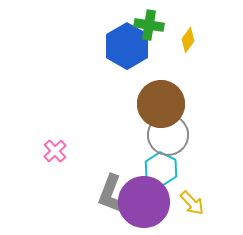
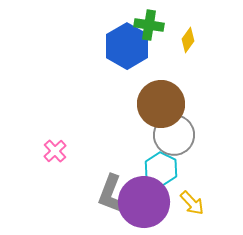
gray circle: moved 6 px right
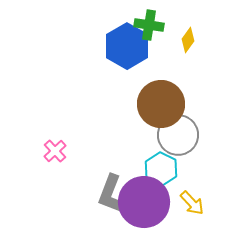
gray circle: moved 4 px right
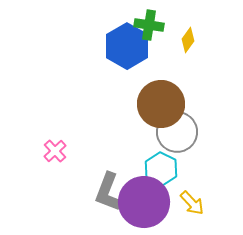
gray circle: moved 1 px left, 3 px up
gray L-shape: moved 3 px left, 2 px up
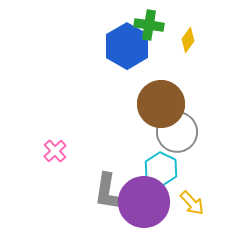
gray L-shape: rotated 12 degrees counterclockwise
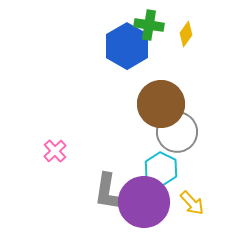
yellow diamond: moved 2 px left, 6 px up
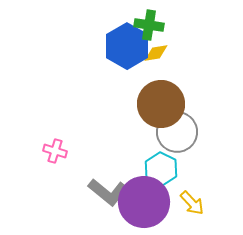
yellow diamond: moved 30 px left, 19 px down; rotated 45 degrees clockwise
pink cross: rotated 30 degrees counterclockwise
gray L-shape: rotated 60 degrees counterclockwise
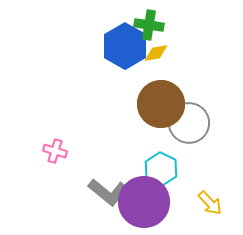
blue hexagon: moved 2 px left
gray circle: moved 12 px right, 9 px up
yellow arrow: moved 18 px right
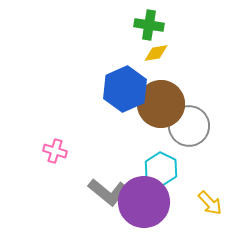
blue hexagon: moved 43 px down; rotated 6 degrees clockwise
gray circle: moved 3 px down
